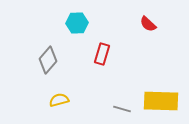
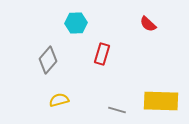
cyan hexagon: moved 1 px left
gray line: moved 5 px left, 1 px down
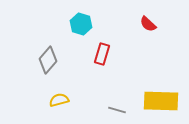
cyan hexagon: moved 5 px right, 1 px down; rotated 20 degrees clockwise
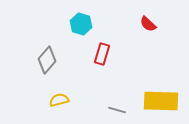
gray diamond: moved 1 px left
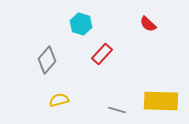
red rectangle: rotated 25 degrees clockwise
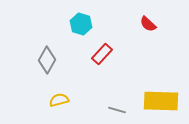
gray diamond: rotated 12 degrees counterclockwise
